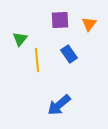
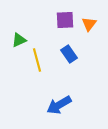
purple square: moved 5 px right
green triangle: moved 1 px left, 1 px down; rotated 28 degrees clockwise
yellow line: rotated 10 degrees counterclockwise
blue arrow: rotated 10 degrees clockwise
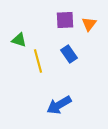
green triangle: rotated 42 degrees clockwise
yellow line: moved 1 px right, 1 px down
